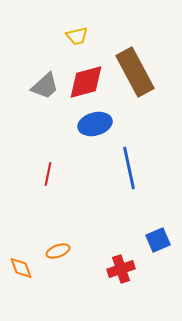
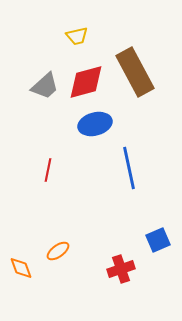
red line: moved 4 px up
orange ellipse: rotated 15 degrees counterclockwise
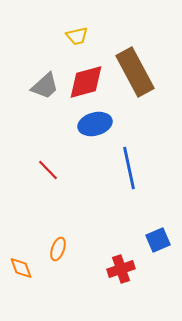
red line: rotated 55 degrees counterclockwise
orange ellipse: moved 2 px up; rotated 35 degrees counterclockwise
